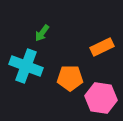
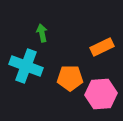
green arrow: rotated 132 degrees clockwise
pink hexagon: moved 4 px up; rotated 12 degrees counterclockwise
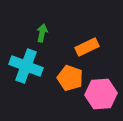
green arrow: rotated 24 degrees clockwise
orange rectangle: moved 15 px left
orange pentagon: rotated 20 degrees clockwise
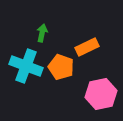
orange pentagon: moved 9 px left, 11 px up
pink hexagon: rotated 8 degrees counterclockwise
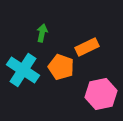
cyan cross: moved 3 px left, 4 px down; rotated 12 degrees clockwise
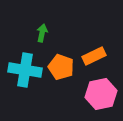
orange rectangle: moved 7 px right, 9 px down
cyan cross: moved 2 px right; rotated 24 degrees counterclockwise
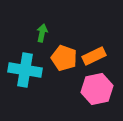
orange pentagon: moved 3 px right, 9 px up
pink hexagon: moved 4 px left, 5 px up
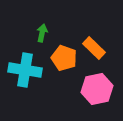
orange rectangle: moved 8 px up; rotated 70 degrees clockwise
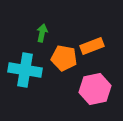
orange rectangle: moved 2 px left, 2 px up; rotated 65 degrees counterclockwise
orange pentagon: rotated 10 degrees counterclockwise
pink hexagon: moved 2 px left
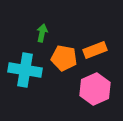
orange rectangle: moved 3 px right, 4 px down
pink hexagon: rotated 12 degrees counterclockwise
